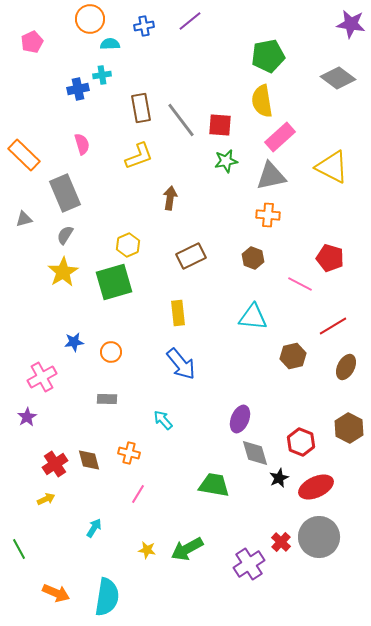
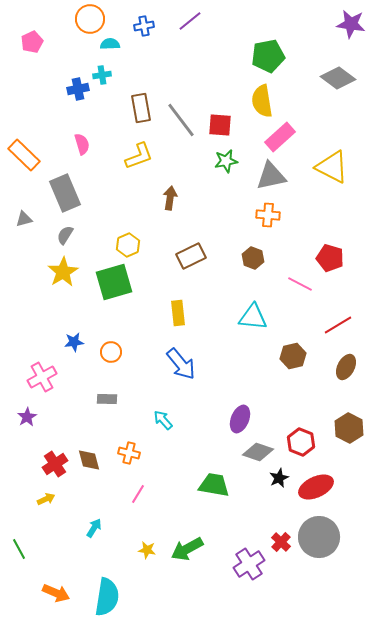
red line at (333, 326): moved 5 px right, 1 px up
gray diamond at (255, 453): moved 3 px right, 1 px up; rotated 56 degrees counterclockwise
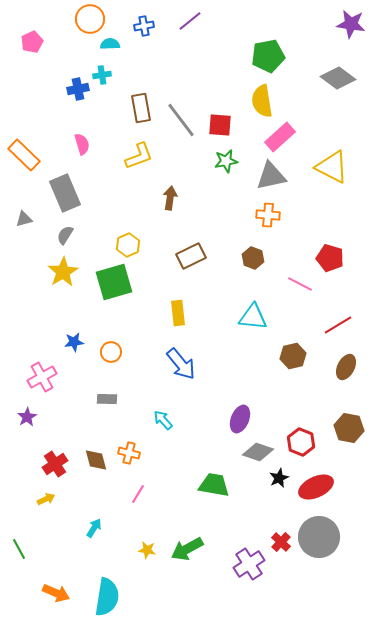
brown hexagon at (349, 428): rotated 16 degrees counterclockwise
brown diamond at (89, 460): moved 7 px right
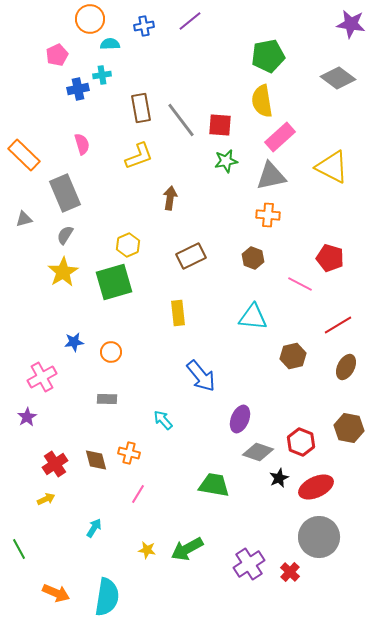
pink pentagon at (32, 42): moved 25 px right, 13 px down
blue arrow at (181, 364): moved 20 px right, 12 px down
red cross at (281, 542): moved 9 px right, 30 px down
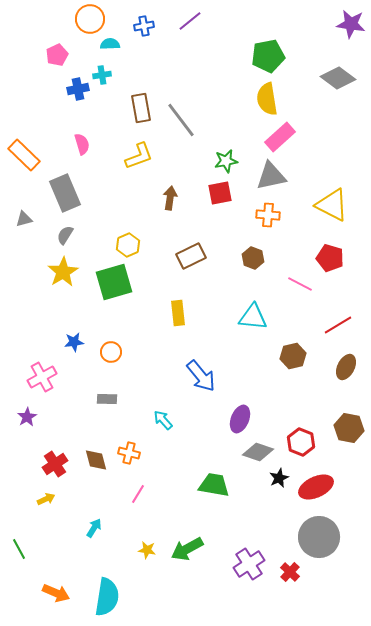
yellow semicircle at (262, 101): moved 5 px right, 2 px up
red square at (220, 125): moved 68 px down; rotated 15 degrees counterclockwise
yellow triangle at (332, 167): moved 38 px down
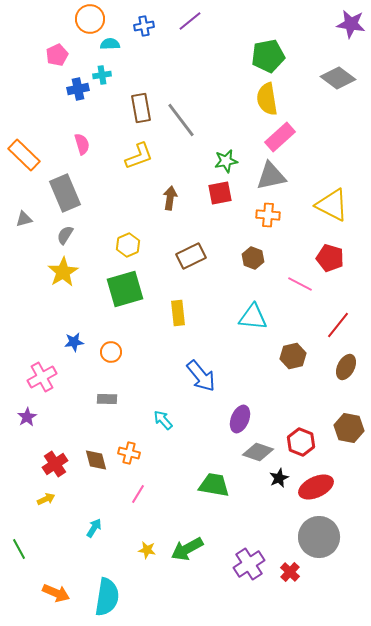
green square at (114, 282): moved 11 px right, 7 px down
red line at (338, 325): rotated 20 degrees counterclockwise
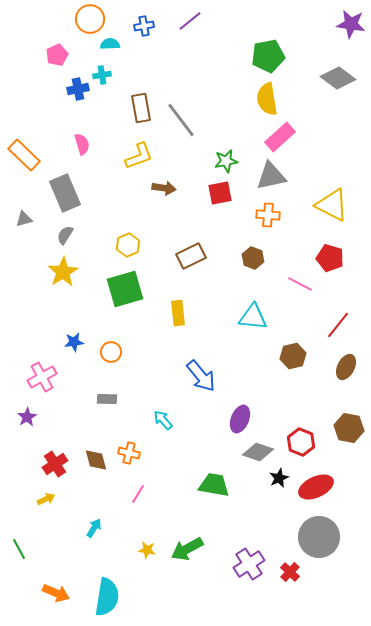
brown arrow at (170, 198): moved 6 px left, 10 px up; rotated 90 degrees clockwise
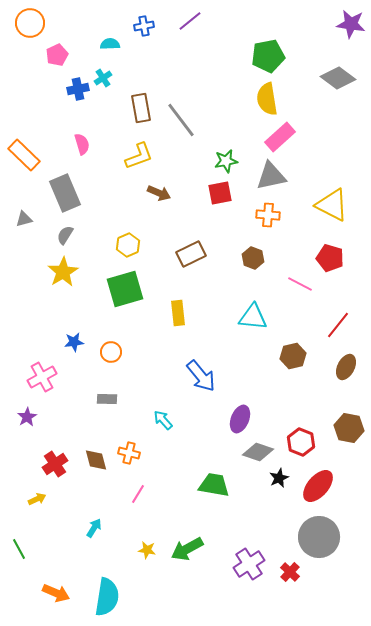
orange circle at (90, 19): moved 60 px left, 4 px down
cyan cross at (102, 75): moved 1 px right, 3 px down; rotated 24 degrees counterclockwise
brown arrow at (164, 188): moved 5 px left, 5 px down; rotated 15 degrees clockwise
brown rectangle at (191, 256): moved 2 px up
red ellipse at (316, 487): moved 2 px right, 1 px up; rotated 24 degrees counterclockwise
yellow arrow at (46, 499): moved 9 px left
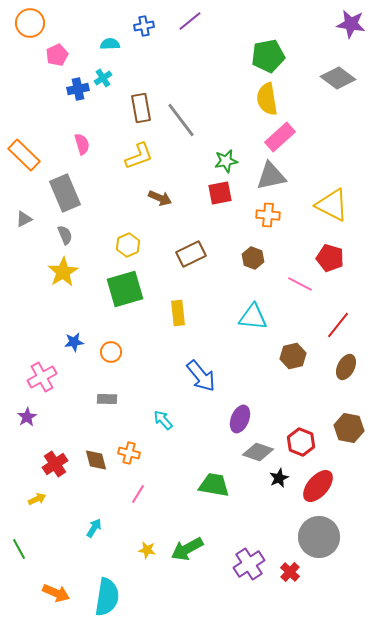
brown arrow at (159, 193): moved 1 px right, 5 px down
gray triangle at (24, 219): rotated 12 degrees counterclockwise
gray semicircle at (65, 235): rotated 126 degrees clockwise
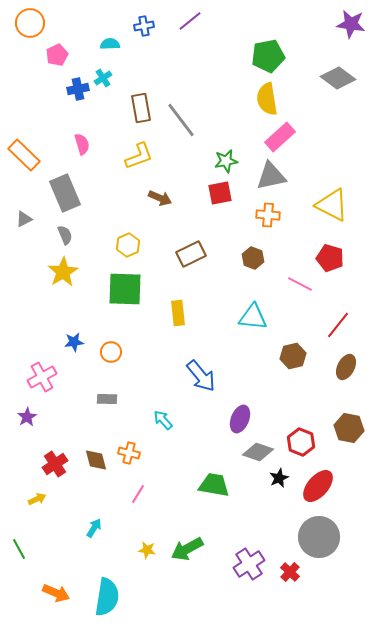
green square at (125, 289): rotated 18 degrees clockwise
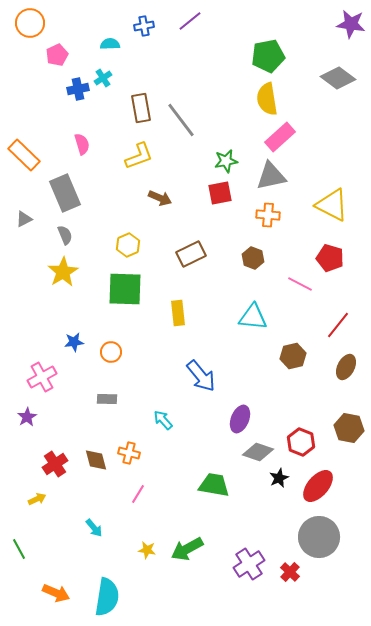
cyan arrow at (94, 528): rotated 108 degrees clockwise
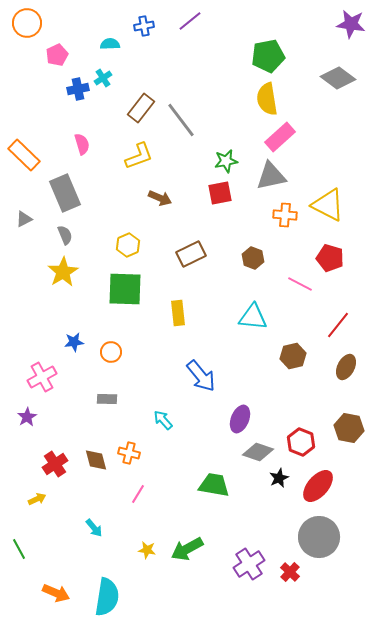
orange circle at (30, 23): moved 3 px left
brown rectangle at (141, 108): rotated 48 degrees clockwise
yellow triangle at (332, 205): moved 4 px left
orange cross at (268, 215): moved 17 px right
